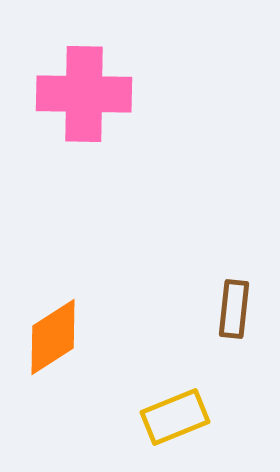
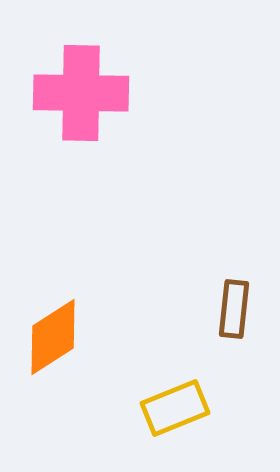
pink cross: moved 3 px left, 1 px up
yellow rectangle: moved 9 px up
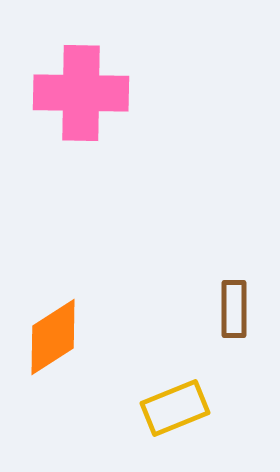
brown rectangle: rotated 6 degrees counterclockwise
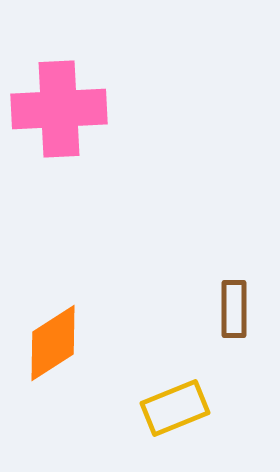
pink cross: moved 22 px left, 16 px down; rotated 4 degrees counterclockwise
orange diamond: moved 6 px down
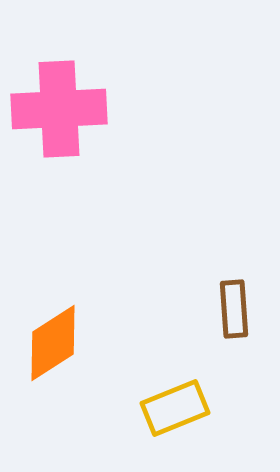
brown rectangle: rotated 4 degrees counterclockwise
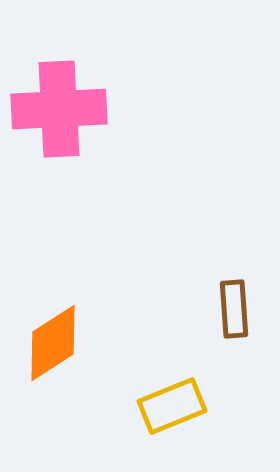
yellow rectangle: moved 3 px left, 2 px up
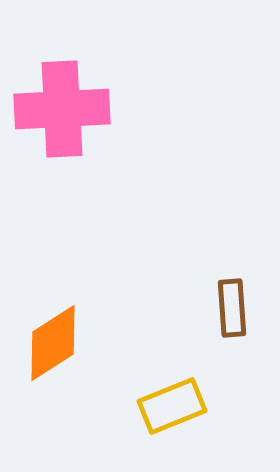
pink cross: moved 3 px right
brown rectangle: moved 2 px left, 1 px up
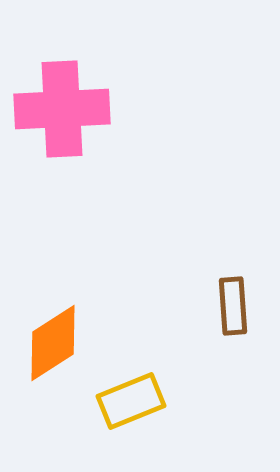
brown rectangle: moved 1 px right, 2 px up
yellow rectangle: moved 41 px left, 5 px up
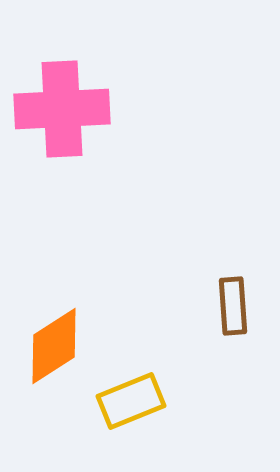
orange diamond: moved 1 px right, 3 px down
